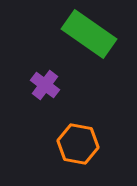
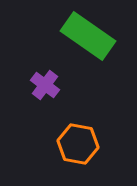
green rectangle: moved 1 px left, 2 px down
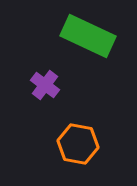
green rectangle: rotated 10 degrees counterclockwise
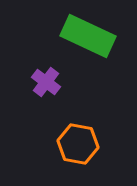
purple cross: moved 1 px right, 3 px up
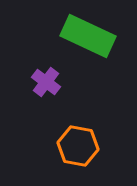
orange hexagon: moved 2 px down
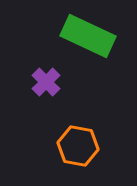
purple cross: rotated 8 degrees clockwise
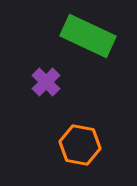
orange hexagon: moved 2 px right, 1 px up
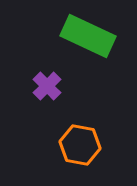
purple cross: moved 1 px right, 4 px down
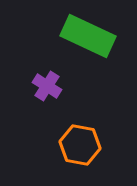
purple cross: rotated 12 degrees counterclockwise
